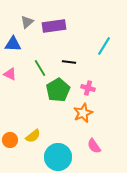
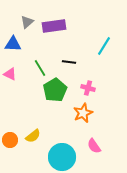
green pentagon: moved 3 px left
cyan circle: moved 4 px right
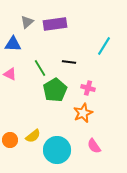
purple rectangle: moved 1 px right, 2 px up
cyan circle: moved 5 px left, 7 px up
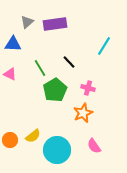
black line: rotated 40 degrees clockwise
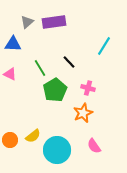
purple rectangle: moved 1 px left, 2 px up
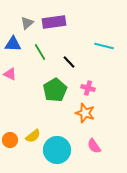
gray triangle: moved 1 px down
cyan line: rotated 72 degrees clockwise
green line: moved 16 px up
orange star: moved 2 px right; rotated 30 degrees counterclockwise
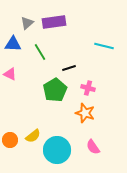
black line: moved 6 px down; rotated 64 degrees counterclockwise
pink semicircle: moved 1 px left, 1 px down
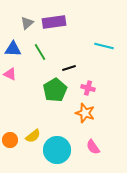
blue triangle: moved 5 px down
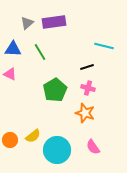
black line: moved 18 px right, 1 px up
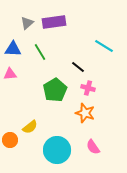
cyan line: rotated 18 degrees clockwise
black line: moved 9 px left; rotated 56 degrees clockwise
pink triangle: rotated 32 degrees counterclockwise
yellow semicircle: moved 3 px left, 9 px up
